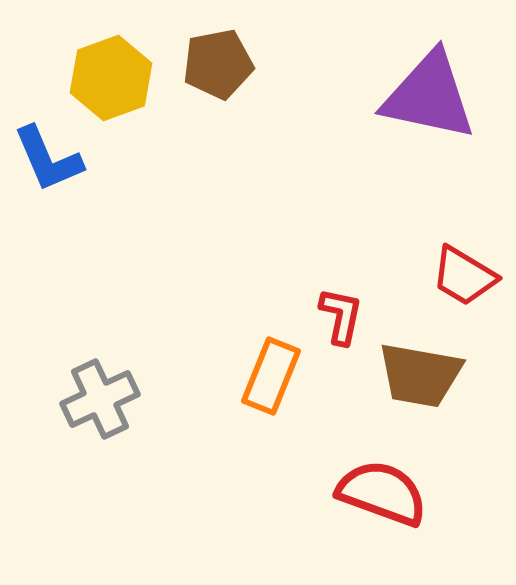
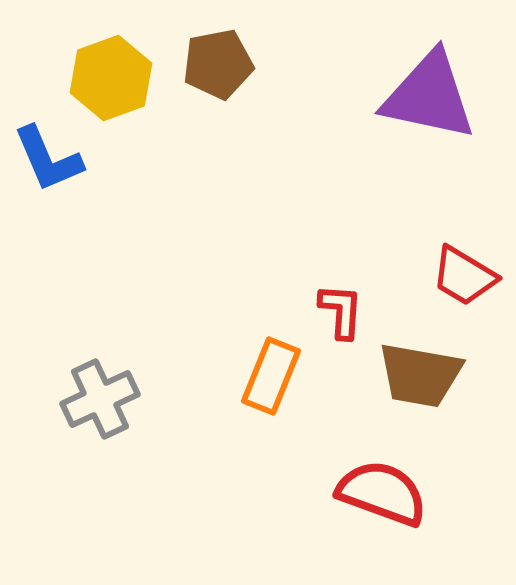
red L-shape: moved 5 px up; rotated 8 degrees counterclockwise
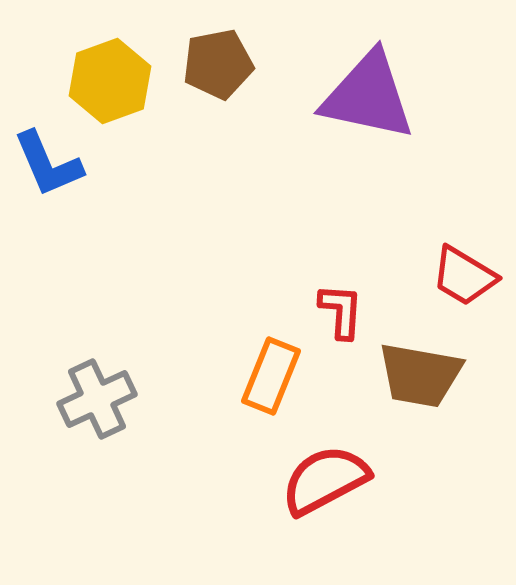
yellow hexagon: moved 1 px left, 3 px down
purple triangle: moved 61 px left
blue L-shape: moved 5 px down
gray cross: moved 3 px left
red semicircle: moved 57 px left, 13 px up; rotated 48 degrees counterclockwise
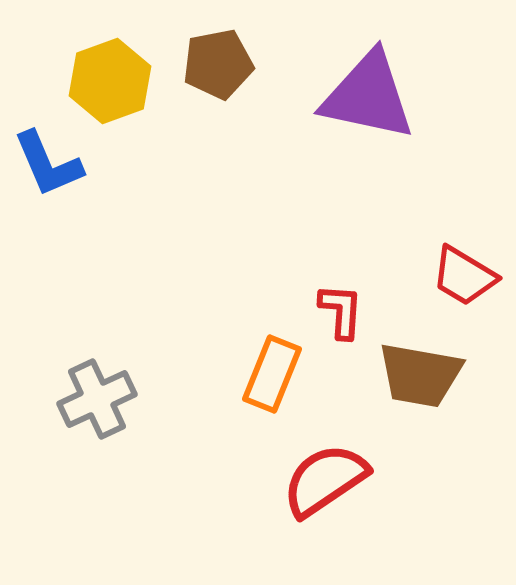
orange rectangle: moved 1 px right, 2 px up
red semicircle: rotated 6 degrees counterclockwise
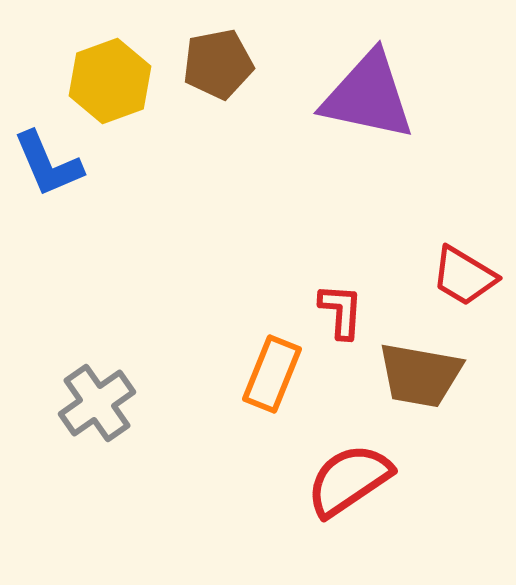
gray cross: moved 4 px down; rotated 10 degrees counterclockwise
red semicircle: moved 24 px right
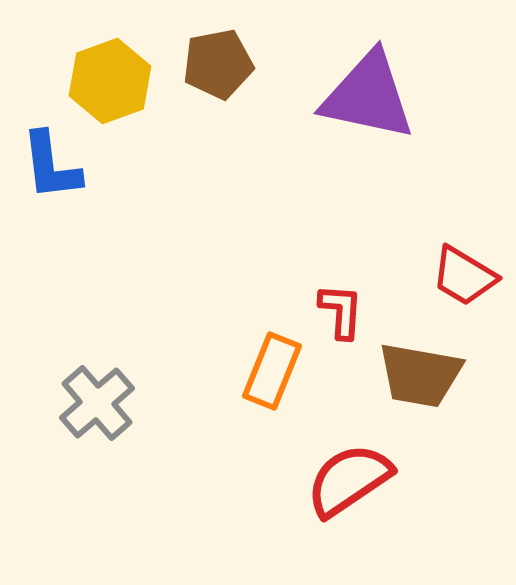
blue L-shape: moved 3 px right, 2 px down; rotated 16 degrees clockwise
orange rectangle: moved 3 px up
gray cross: rotated 6 degrees counterclockwise
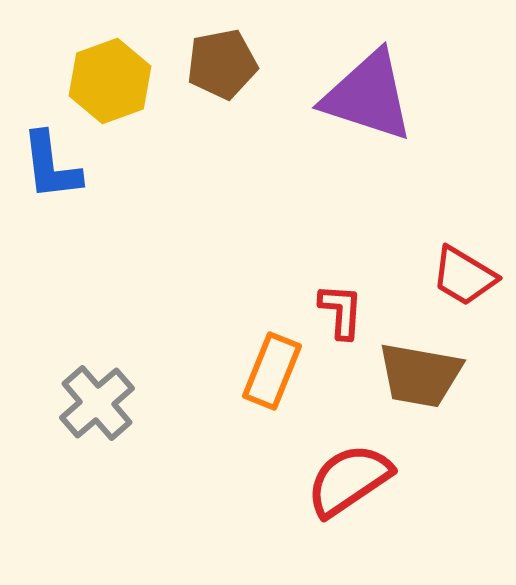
brown pentagon: moved 4 px right
purple triangle: rotated 6 degrees clockwise
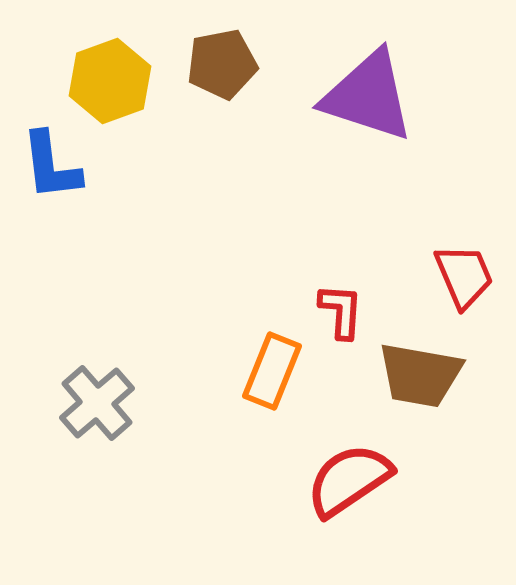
red trapezoid: rotated 144 degrees counterclockwise
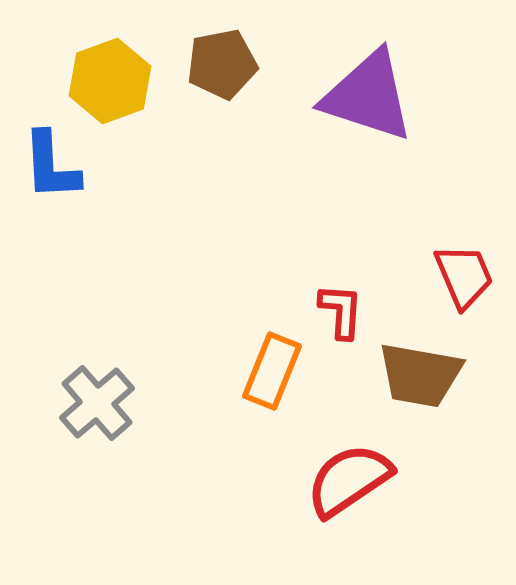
blue L-shape: rotated 4 degrees clockwise
